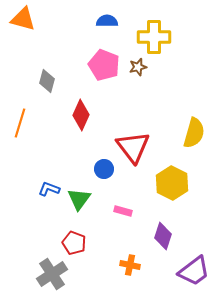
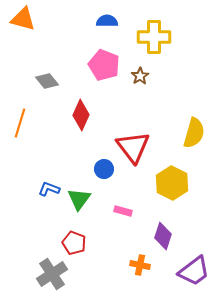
brown star: moved 2 px right, 9 px down; rotated 18 degrees counterclockwise
gray diamond: rotated 55 degrees counterclockwise
orange cross: moved 10 px right
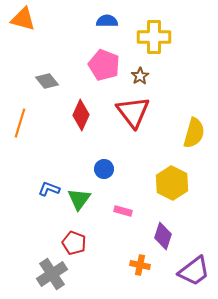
red triangle: moved 35 px up
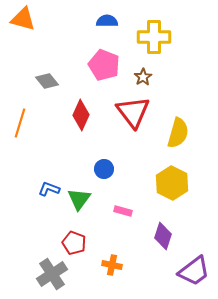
brown star: moved 3 px right, 1 px down
yellow semicircle: moved 16 px left
orange cross: moved 28 px left
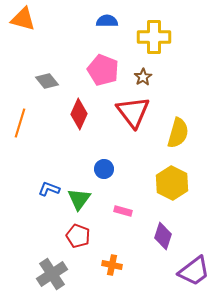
pink pentagon: moved 1 px left, 5 px down
red diamond: moved 2 px left, 1 px up
red pentagon: moved 4 px right, 7 px up
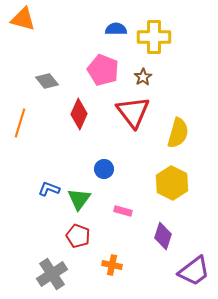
blue semicircle: moved 9 px right, 8 px down
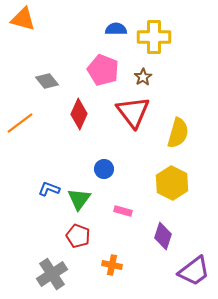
orange line: rotated 36 degrees clockwise
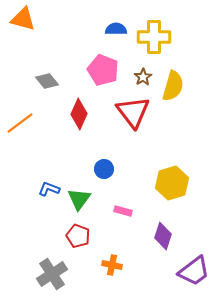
yellow semicircle: moved 5 px left, 47 px up
yellow hexagon: rotated 16 degrees clockwise
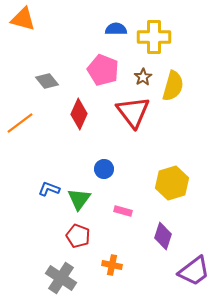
gray cross: moved 9 px right, 4 px down; rotated 24 degrees counterclockwise
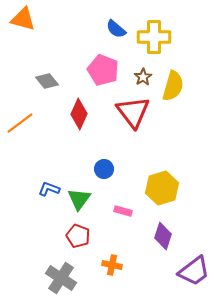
blue semicircle: rotated 140 degrees counterclockwise
yellow hexagon: moved 10 px left, 5 px down
